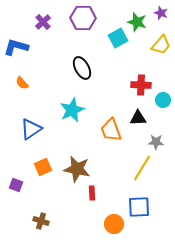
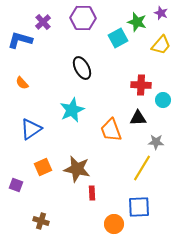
blue L-shape: moved 4 px right, 7 px up
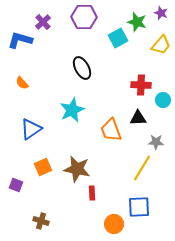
purple hexagon: moved 1 px right, 1 px up
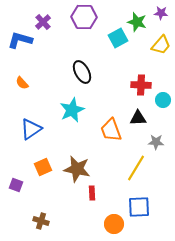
purple star: rotated 16 degrees counterclockwise
black ellipse: moved 4 px down
yellow line: moved 6 px left
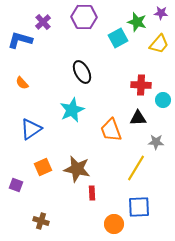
yellow trapezoid: moved 2 px left, 1 px up
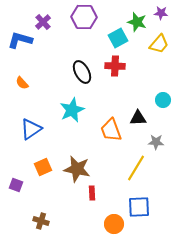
red cross: moved 26 px left, 19 px up
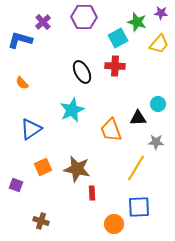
cyan circle: moved 5 px left, 4 px down
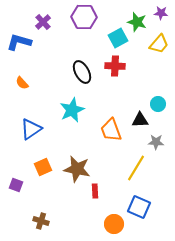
blue L-shape: moved 1 px left, 2 px down
black triangle: moved 2 px right, 2 px down
red rectangle: moved 3 px right, 2 px up
blue square: rotated 25 degrees clockwise
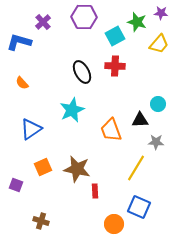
cyan square: moved 3 px left, 2 px up
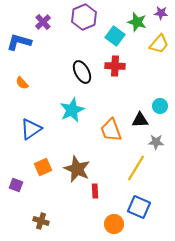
purple hexagon: rotated 25 degrees counterclockwise
cyan square: rotated 24 degrees counterclockwise
cyan circle: moved 2 px right, 2 px down
brown star: rotated 12 degrees clockwise
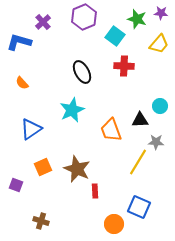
green star: moved 3 px up
red cross: moved 9 px right
yellow line: moved 2 px right, 6 px up
